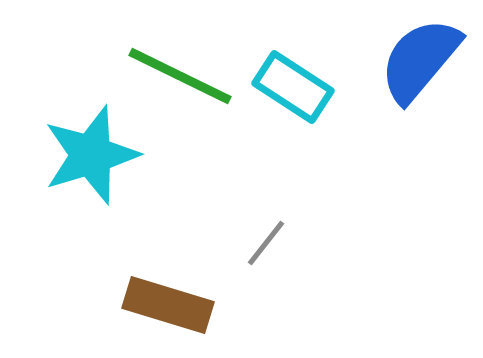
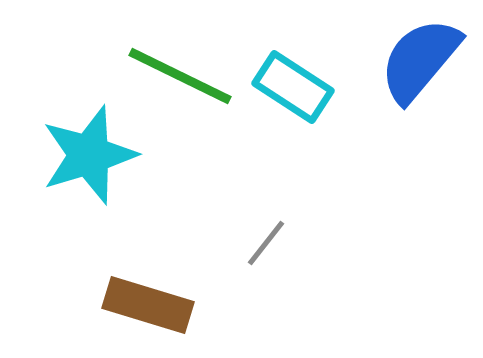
cyan star: moved 2 px left
brown rectangle: moved 20 px left
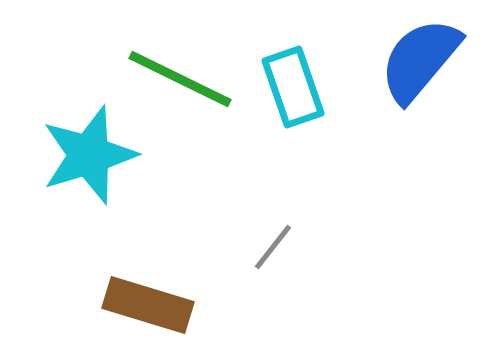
green line: moved 3 px down
cyan rectangle: rotated 38 degrees clockwise
gray line: moved 7 px right, 4 px down
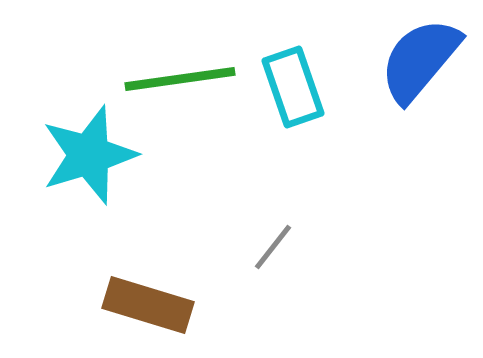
green line: rotated 34 degrees counterclockwise
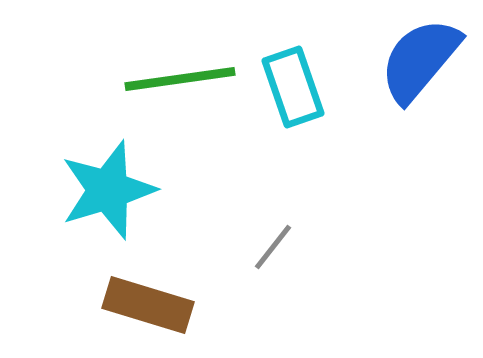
cyan star: moved 19 px right, 35 px down
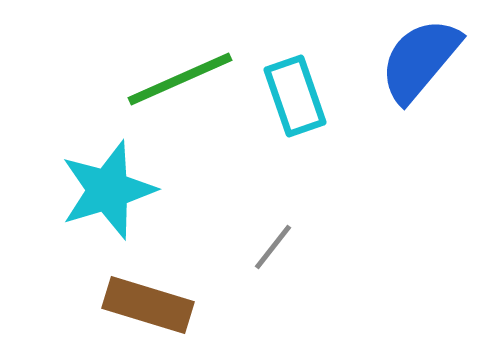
green line: rotated 16 degrees counterclockwise
cyan rectangle: moved 2 px right, 9 px down
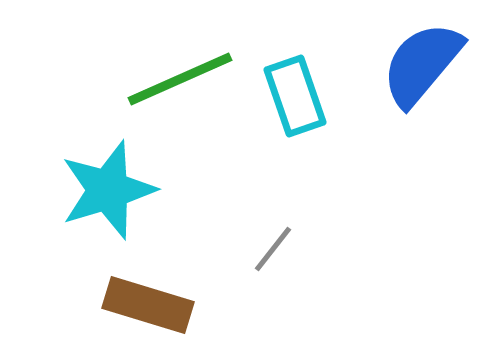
blue semicircle: moved 2 px right, 4 px down
gray line: moved 2 px down
